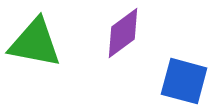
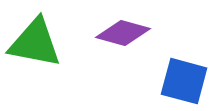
purple diamond: rotated 52 degrees clockwise
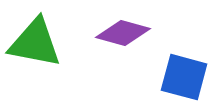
blue square: moved 4 px up
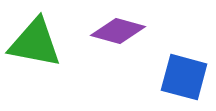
purple diamond: moved 5 px left, 2 px up
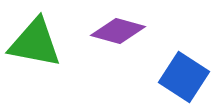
blue square: rotated 18 degrees clockwise
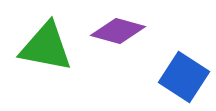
green triangle: moved 11 px right, 4 px down
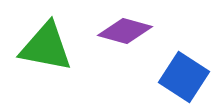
purple diamond: moved 7 px right
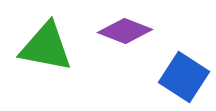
purple diamond: rotated 6 degrees clockwise
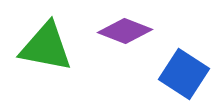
blue square: moved 3 px up
